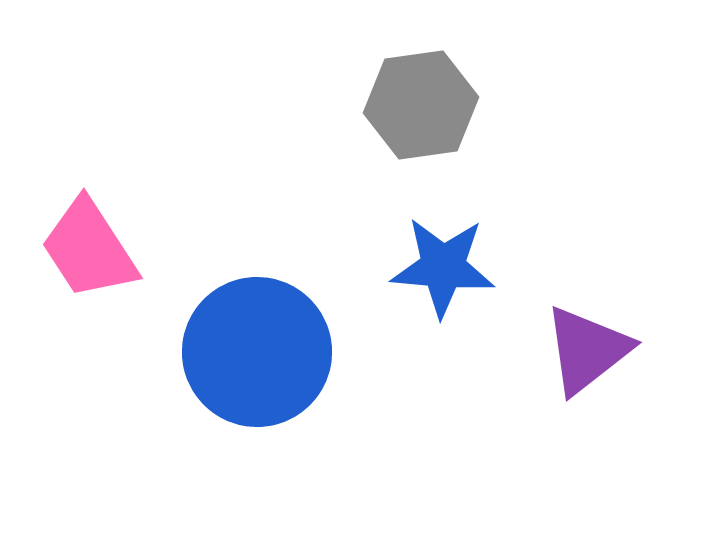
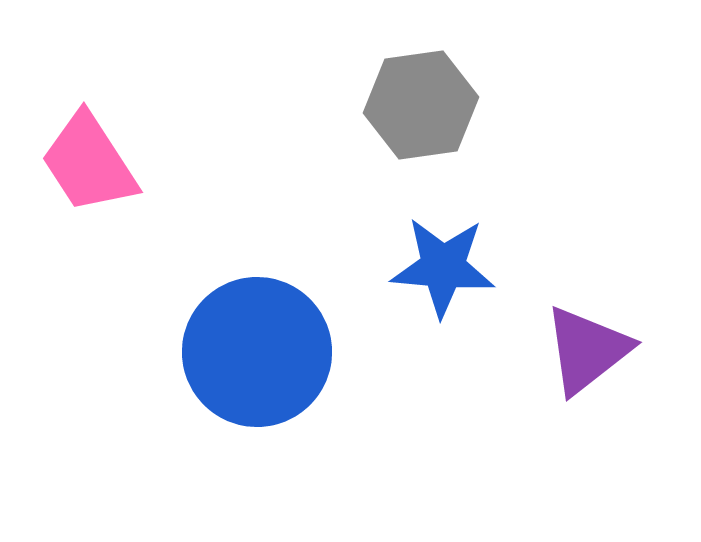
pink trapezoid: moved 86 px up
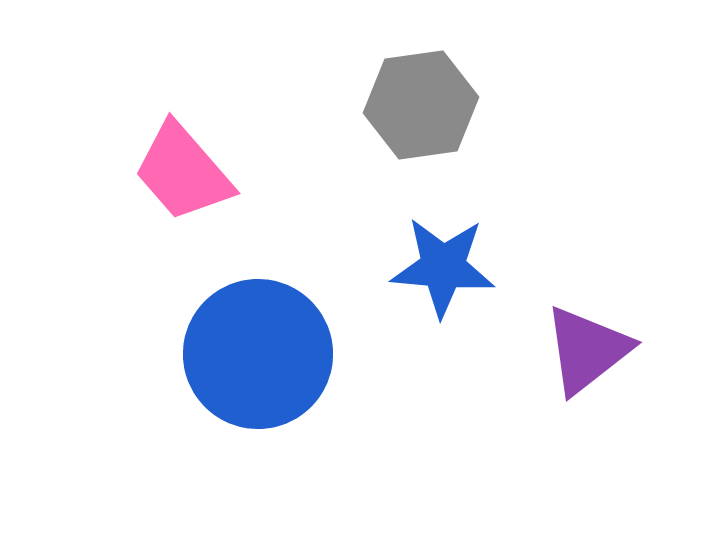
pink trapezoid: moved 94 px right, 9 px down; rotated 8 degrees counterclockwise
blue circle: moved 1 px right, 2 px down
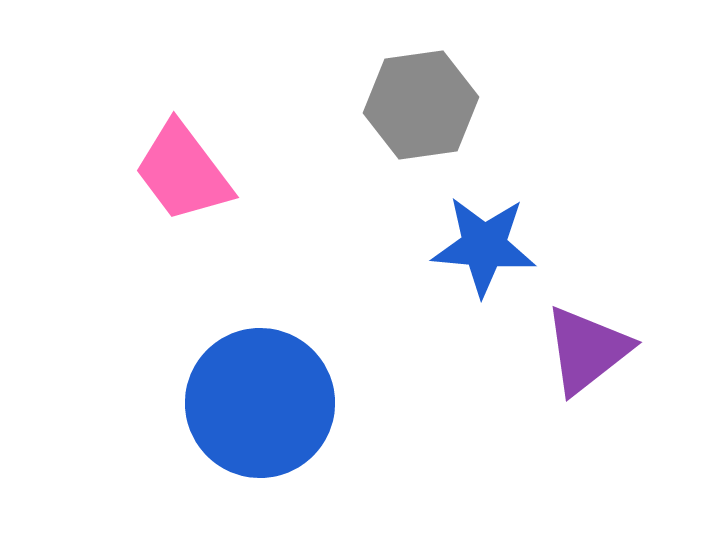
pink trapezoid: rotated 4 degrees clockwise
blue star: moved 41 px right, 21 px up
blue circle: moved 2 px right, 49 px down
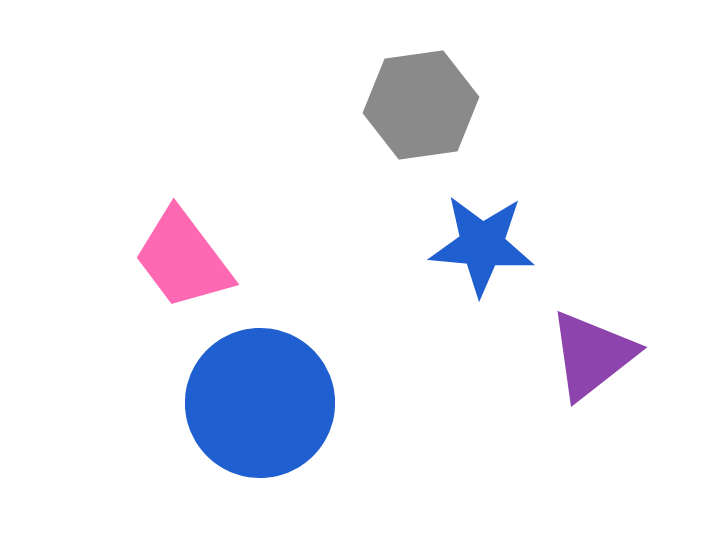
pink trapezoid: moved 87 px down
blue star: moved 2 px left, 1 px up
purple triangle: moved 5 px right, 5 px down
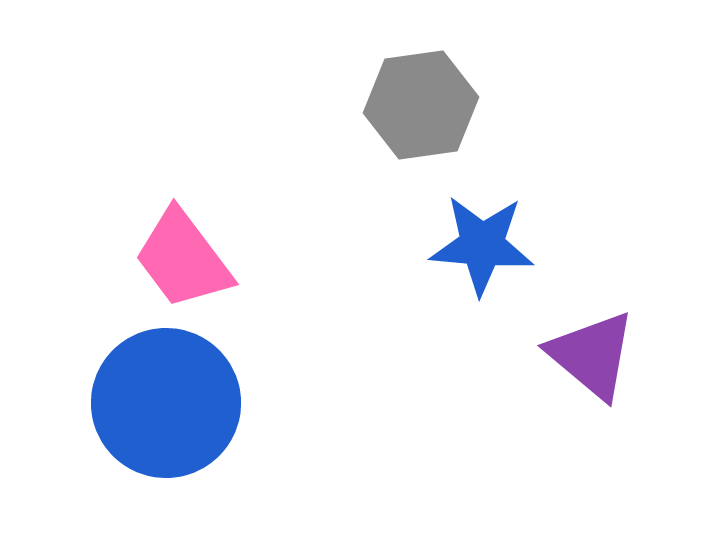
purple triangle: rotated 42 degrees counterclockwise
blue circle: moved 94 px left
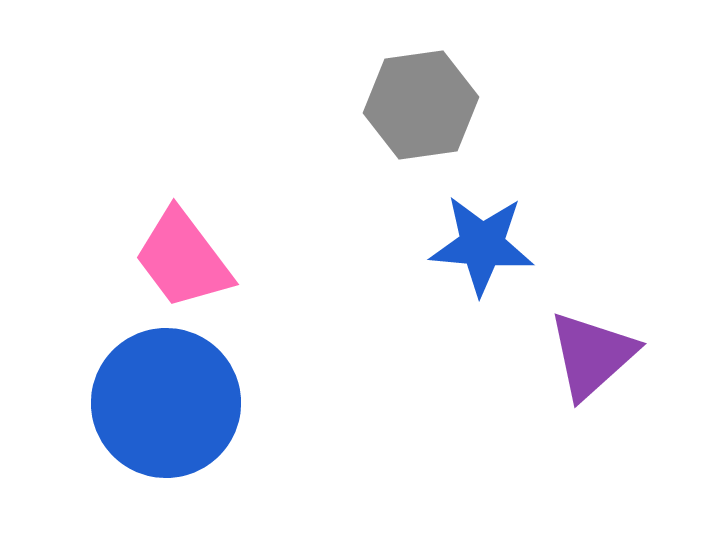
purple triangle: rotated 38 degrees clockwise
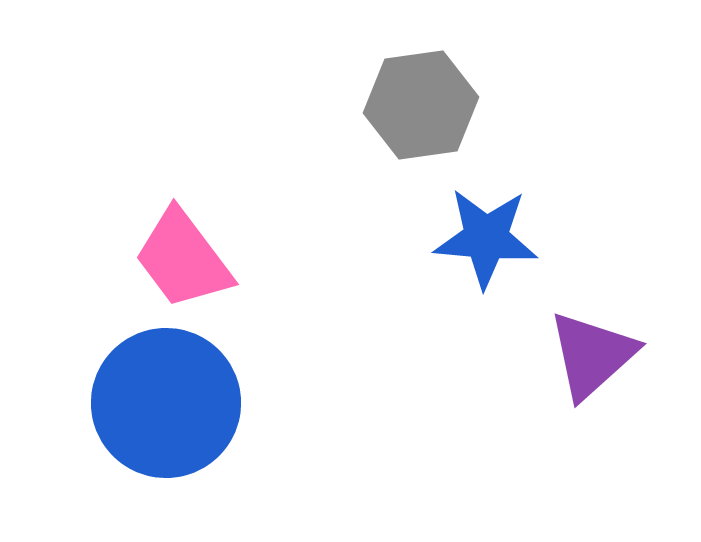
blue star: moved 4 px right, 7 px up
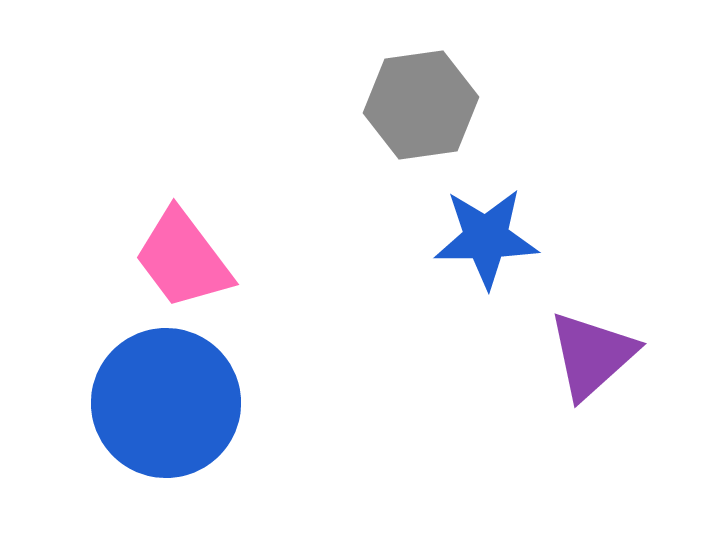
blue star: rotated 6 degrees counterclockwise
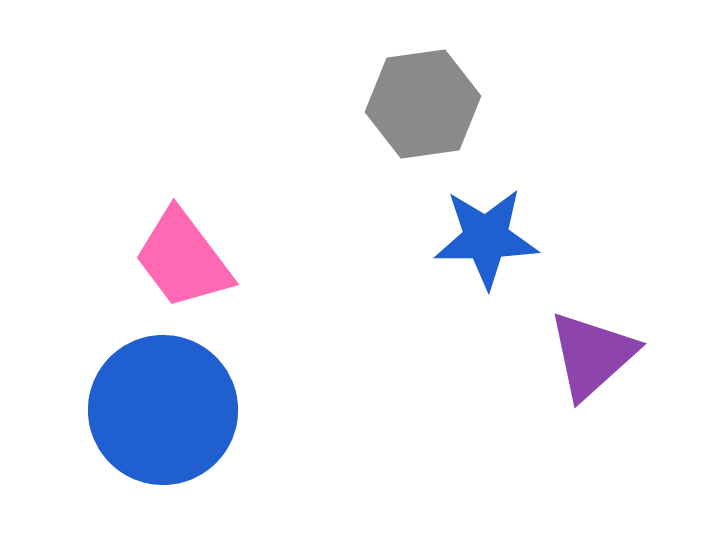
gray hexagon: moved 2 px right, 1 px up
blue circle: moved 3 px left, 7 px down
